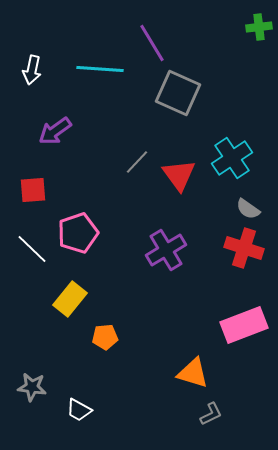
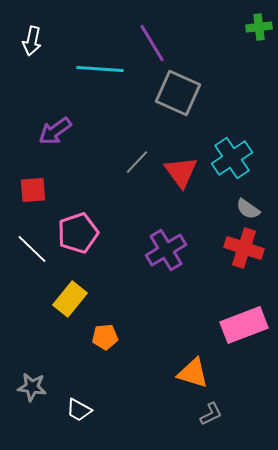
white arrow: moved 29 px up
red triangle: moved 2 px right, 3 px up
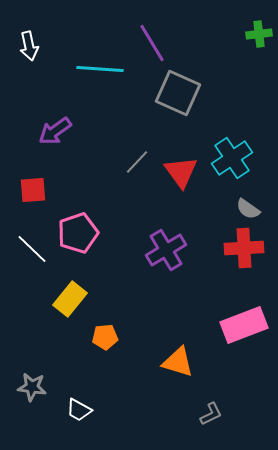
green cross: moved 7 px down
white arrow: moved 3 px left, 5 px down; rotated 24 degrees counterclockwise
red cross: rotated 21 degrees counterclockwise
orange triangle: moved 15 px left, 11 px up
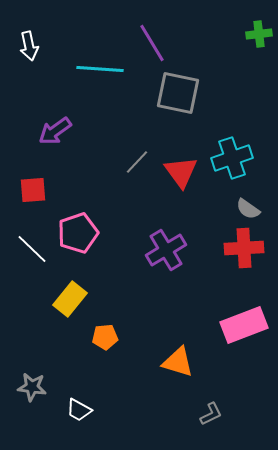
gray square: rotated 12 degrees counterclockwise
cyan cross: rotated 15 degrees clockwise
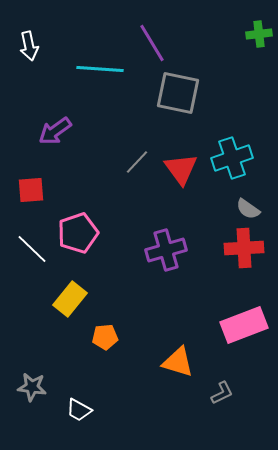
red triangle: moved 3 px up
red square: moved 2 px left
purple cross: rotated 15 degrees clockwise
gray L-shape: moved 11 px right, 21 px up
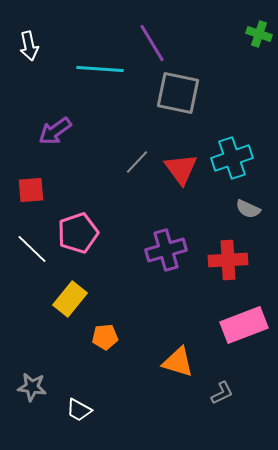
green cross: rotated 25 degrees clockwise
gray semicircle: rotated 10 degrees counterclockwise
red cross: moved 16 px left, 12 px down
